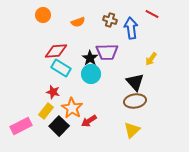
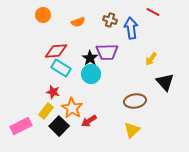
red line: moved 1 px right, 2 px up
black triangle: moved 30 px right
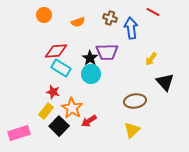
orange circle: moved 1 px right
brown cross: moved 2 px up
pink rectangle: moved 2 px left, 7 px down; rotated 10 degrees clockwise
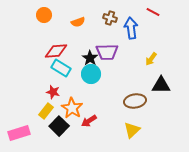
black triangle: moved 4 px left, 3 px down; rotated 48 degrees counterclockwise
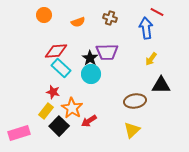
red line: moved 4 px right
blue arrow: moved 15 px right
cyan rectangle: rotated 12 degrees clockwise
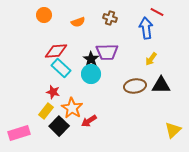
black star: moved 1 px right, 1 px down
brown ellipse: moved 15 px up
yellow triangle: moved 41 px right
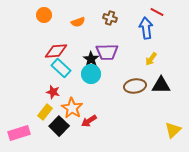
yellow rectangle: moved 1 px left, 1 px down
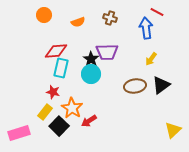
cyan rectangle: rotated 60 degrees clockwise
black triangle: rotated 36 degrees counterclockwise
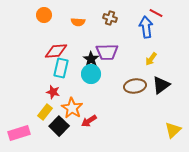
red line: moved 1 px left, 1 px down
orange semicircle: rotated 24 degrees clockwise
blue arrow: moved 1 px up
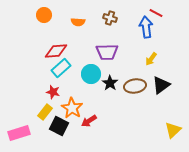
black star: moved 19 px right, 24 px down
cyan rectangle: rotated 36 degrees clockwise
black square: rotated 18 degrees counterclockwise
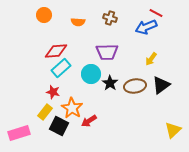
blue arrow: rotated 105 degrees counterclockwise
